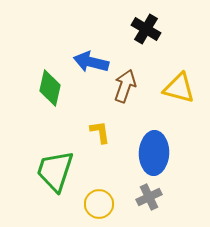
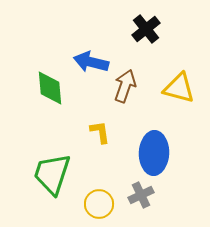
black cross: rotated 20 degrees clockwise
green diamond: rotated 18 degrees counterclockwise
green trapezoid: moved 3 px left, 3 px down
gray cross: moved 8 px left, 2 px up
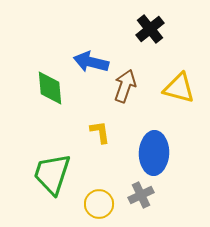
black cross: moved 4 px right
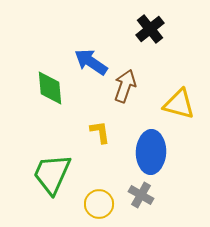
blue arrow: rotated 20 degrees clockwise
yellow triangle: moved 16 px down
blue ellipse: moved 3 px left, 1 px up
green trapezoid: rotated 6 degrees clockwise
gray cross: rotated 35 degrees counterclockwise
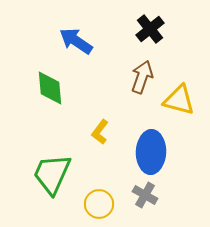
blue arrow: moved 15 px left, 21 px up
brown arrow: moved 17 px right, 9 px up
yellow triangle: moved 4 px up
yellow L-shape: rotated 135 degrees counterclockwise
gray cross: moved 4 px right
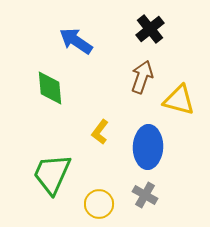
blue ellipse: moved 3 px left, 5 px up
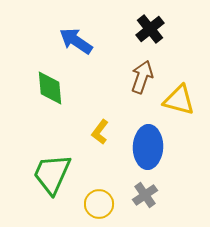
gray cross: rotated 25 degrees clockwise
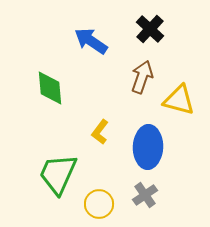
black cross: rotated 8 degrees counterclockwise
blue arrow: moved 15 px right
green trapezoid: moved 6 px right
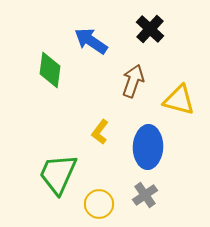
brown arrow: moved 9 px left, 4 px down
green diamond: moved 18 px up; rotated 12 degrees clockwise
